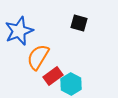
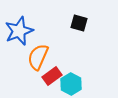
orange semicircle: rotated 8 degrees counterclockwise
red rectangle: moved 1 px left
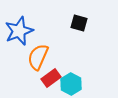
red rectangle: moved 1 px left, 2 px down
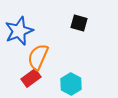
red rectangle: moved 20 px left
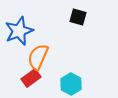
black square: moved 1 px left, 6 px up
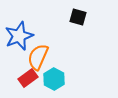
blue star: moved 5 px down
red rectangle: moved 3 px left
cyan hexagon: moved 17 px left, 5 px up
